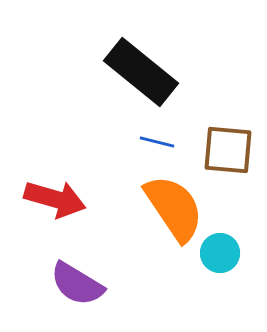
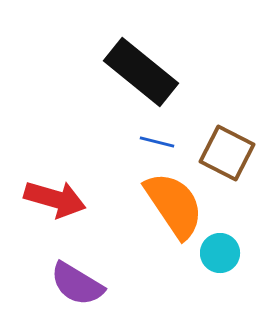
brown square: moved 1 px left, 3 px down; rotated 22 degrees clockwise
orange semicircle: moved 3 px up
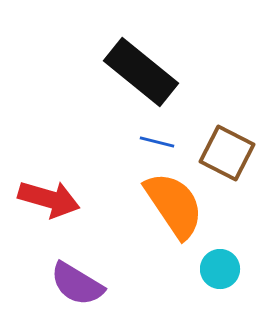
red arrow: moved 6 px left
cyan circle: moved 16 px down
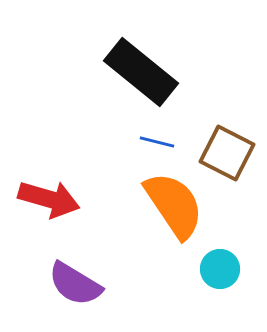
purple semicircle: moved 2 px left
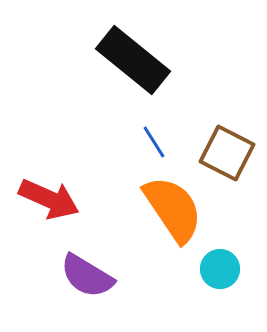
black rectangle: moved 8 px left, 12 px up
blue line: moved 3 px left; rotated 44 degrees clockwise
red arrow: rotated 8 degrees clockwise
orange semicircle: moved 1 px left, 4 px down
purple semicircle: moved 12 px right, 8 px up
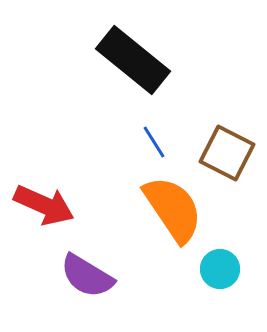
red arrow: moved 5 px left, 6 px down
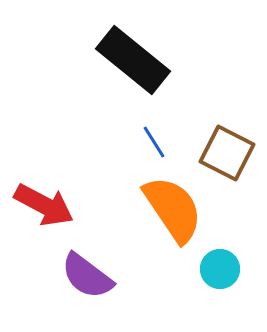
red arrow: rotated 4 degrees clockwise
purple semicircle: rotated 6 degrees clockwise
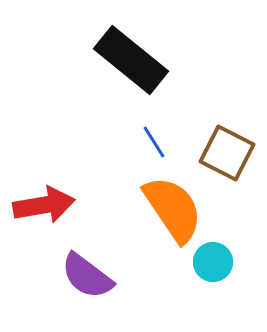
black rectangle: moved 2 px left
red arrow: rotated 38 degrees counterclockwise
cyan circle: moved 7 px left, 7 px up
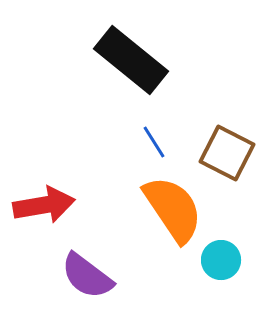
cyan circle: moved 8 px right, 2 px up
